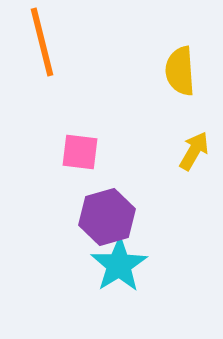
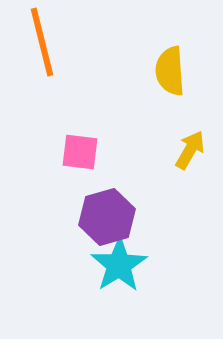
yellow semicircle: moved 10 px left
yellow arrow: moved 4 px left, 1 px up
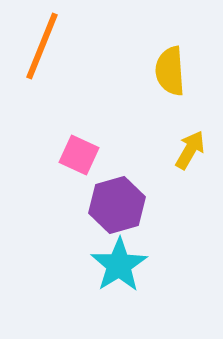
orange line: moved 4 px down; rotated 36 degrees clockwise
pink square: moved 1 px left, 3 px down; rotated 18 degrees clockwise
purple hexagon: moved 10 px right, 12 px up
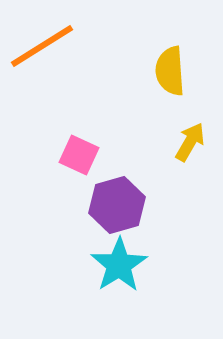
orange line: rotated 36 degrees clockwise
yellow arrow: moved 8 px up
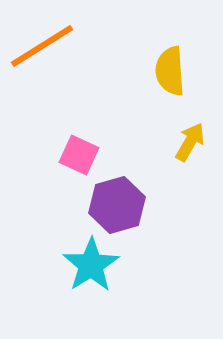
cyan star: moved 28 px left
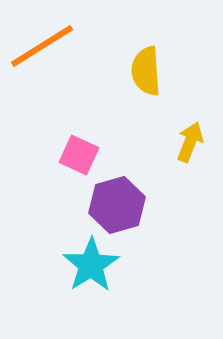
yellow semicircle: moved 24 px left
yellow arrow: rotated 9 degrees counterclockwise
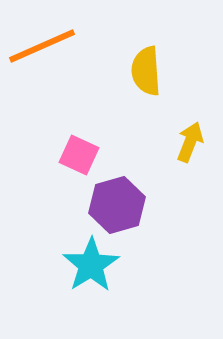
orange line: rotated 8 degrees clockwise
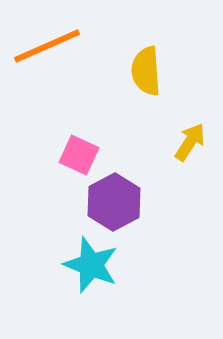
orange line: moved 5 px right
yellow arrow: rotated 12 degrees clockwise
purple hexagon: moved 3 px left, 3 px up; rotated 12 degrees counterclockwise
cyan star: rotated 18 degrees counterclockwise
